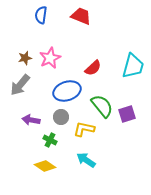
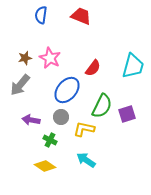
pink star: rotated 20 degrees counterclockwise
red semicircle: rotated 12 degrees counterclockwise
blue ellipse: moved 1 px up; rotated 32 degrees counterclockwise
green semicircle: rotated 65 degrees clockwise
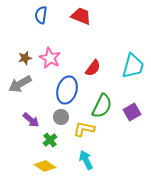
gray arrow: moved 1 px up; rotated 20 degrees clockwise
blue ellipse: rotated 24 degrees counterclockwise
purple square: moved 5 px right, 2 px up; rotated 12 degrees counterclockwise
purple arrow: rotated 150 degrees counterclockwise
green cross: rotated 24 degrees clockwise
cyan arrow: rotated 30 degrees clockwise
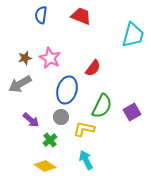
cyan trapezoid: moved 31 px up
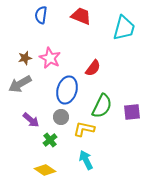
cyan trapezoid: moved 9 px left, 7 px up
purple square: rotated 24 degrees clockwise
yellow diamond: moved 4 px down
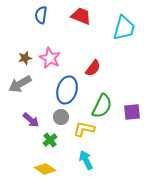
yellow diamond: moved 1 px up
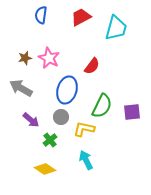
red trapezoid: moved 1 px down; rotated 50 degrees counterclockwise
cyan trapezoid: moved 8 px left
pink star: moved 1 px left
red semicircle: moved 1 px left, 2 px up
gray arrow: moved 1 px right, 4 px down; rotated 60 degrees clockwise
